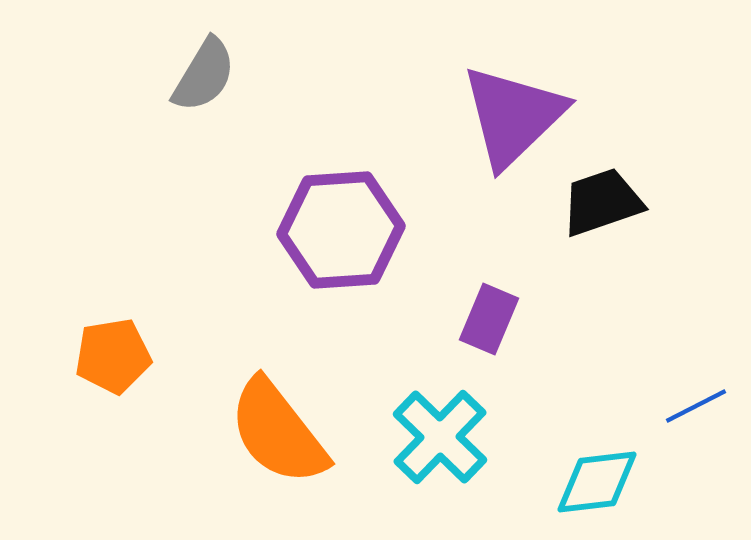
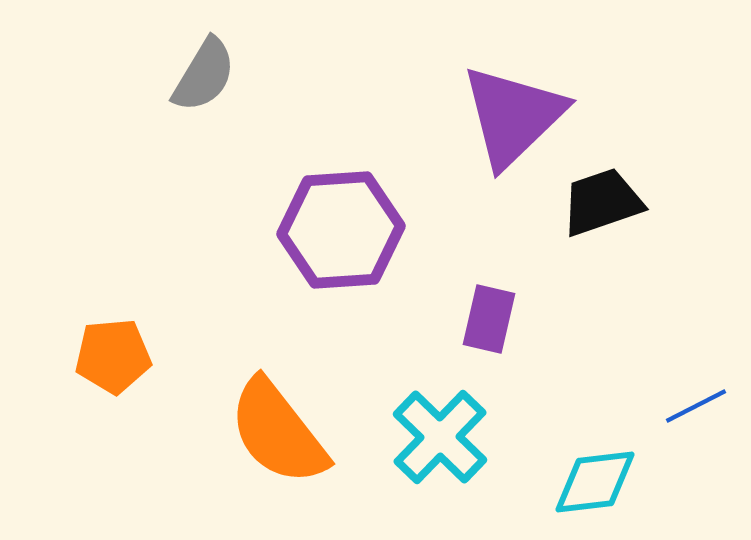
purple rectangle: rotated 10 degrees counterclockwise
orange pentagon: rotated 4 degrees clockwise
cyan diamond: moved 2 px left
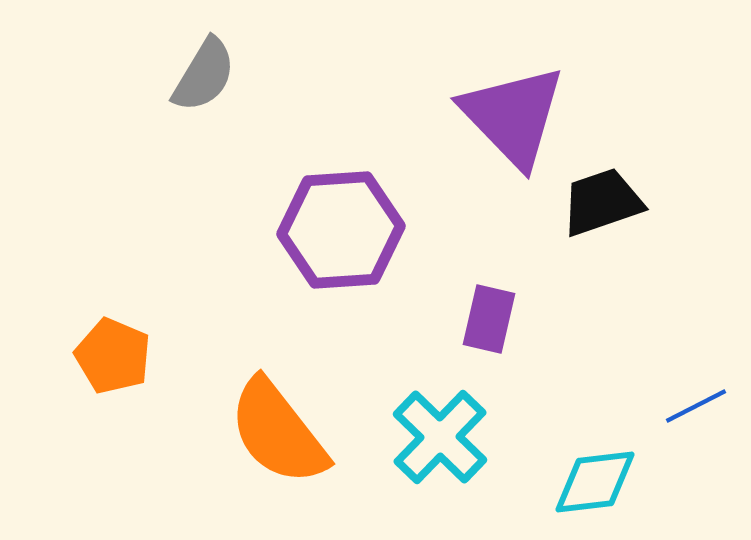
purple triangle: rotated 30 degrees counterclockwise
orange pentagon: rotated 28 degrees clockwise
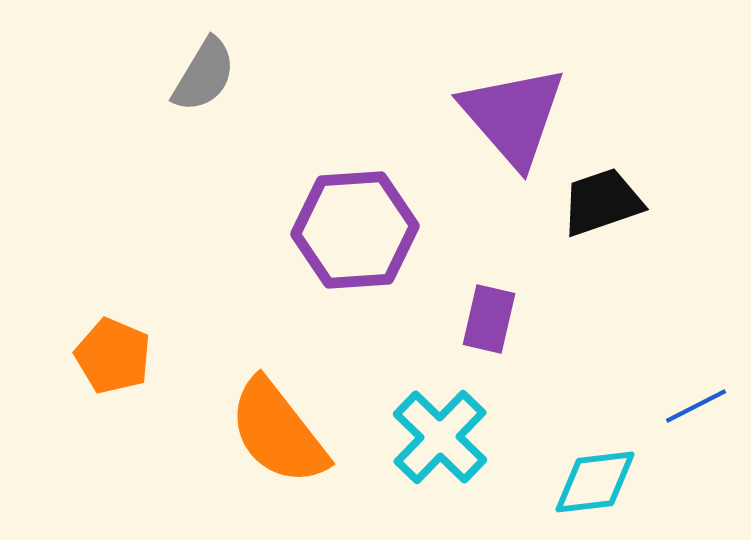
purple triangle: rotated 3 degrees clockwise
purple hexagon: moved 14 px right
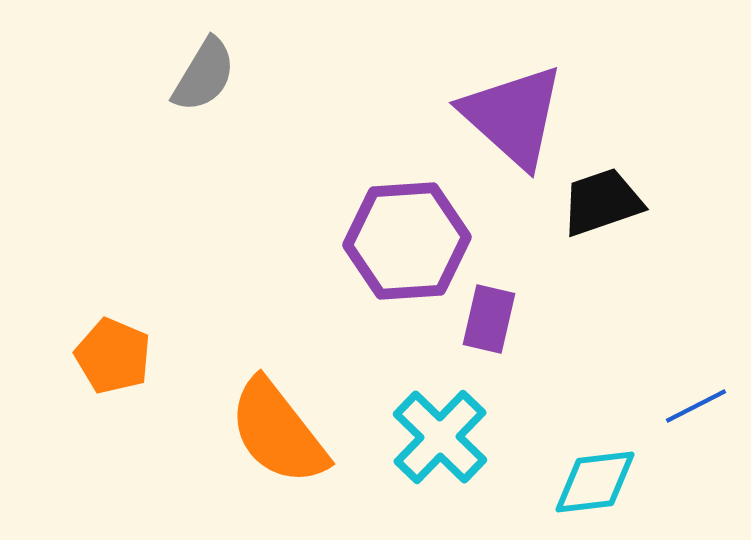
purple triangle: rotated 7 degrees counterclockwise
purple hexagon: moved 52 px right, 11 px down
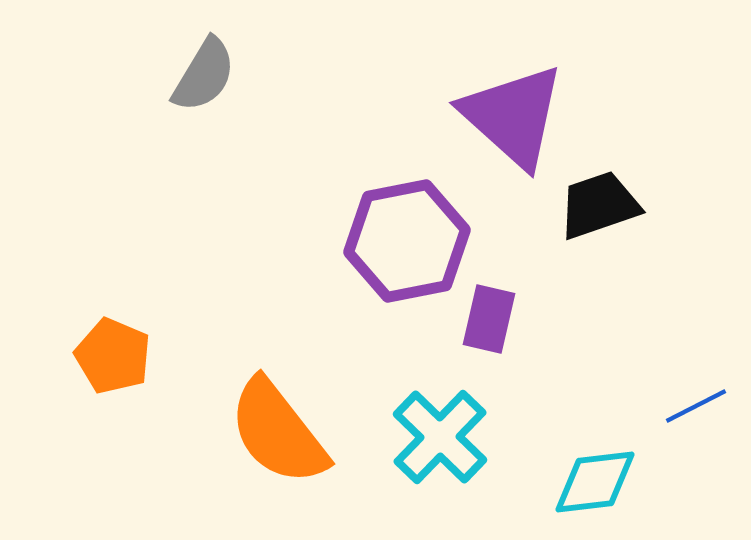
black trapezoid: moved 3 px left, 3 px down
purple hexagon: rotated 7 degrees counterclockwise
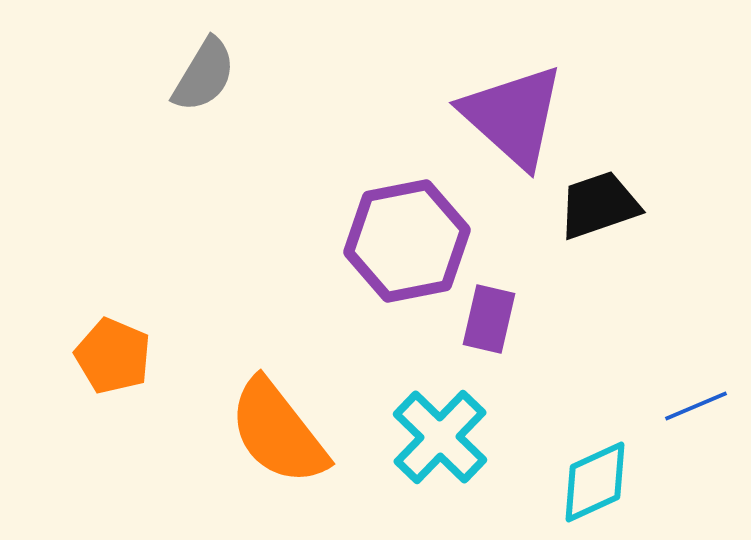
blue line: rotated 4 degrees clockwise
cyan diamond: rotated 18 degrees counterclockwise
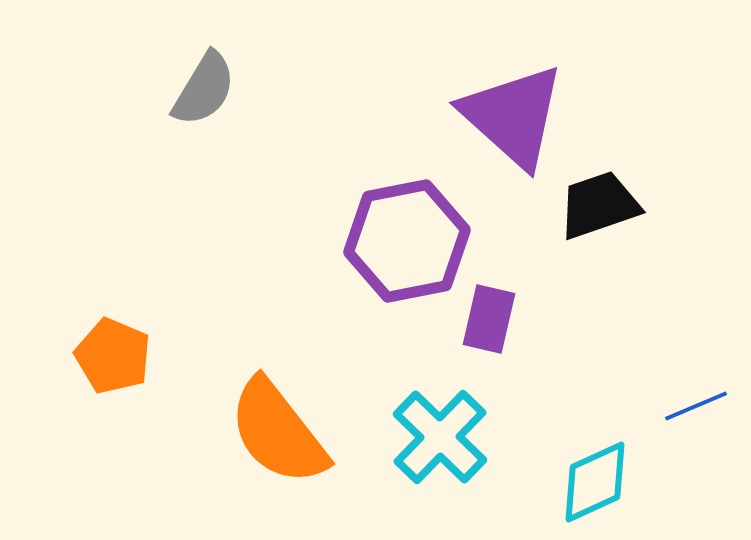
gray semicircle: moved 14 px down
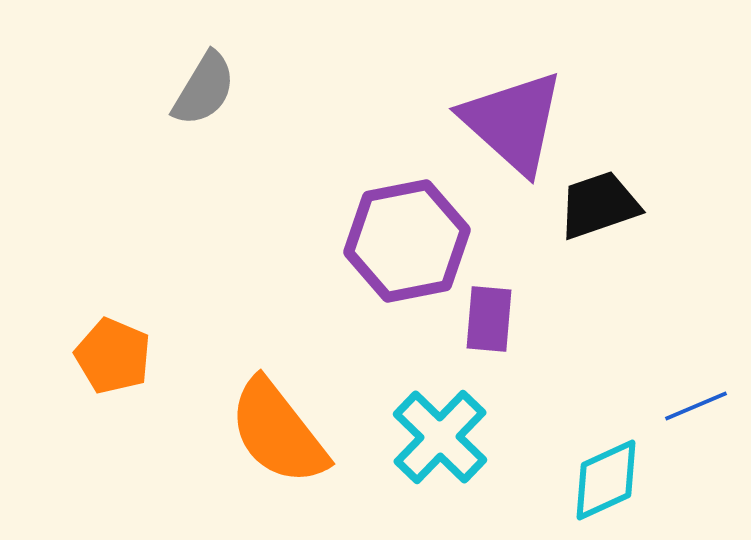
purple triangle: moved 6 px down
purple rectangle: rotated 8 degrees counterclockwise
cyan diamond: moved 11 px right, 2 px up
